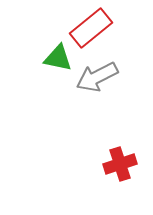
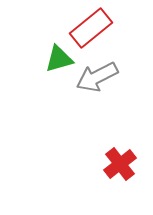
green triangle: moved 1 px right, 1 px down; rotated 28 degrees counterclockwise
red cross: rotated 20 degrees counterclockwise
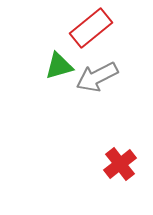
green triangle: moved 7 px down
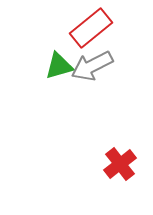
gray arrow: moved 5 px left, 11 px up
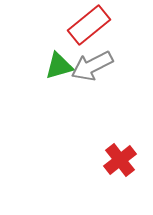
red rectangle: moved 2 px left, 3 px up
red cross: moved 4 px up
